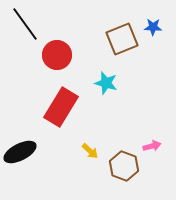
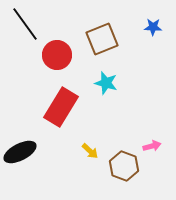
brown square: moved 20 px left
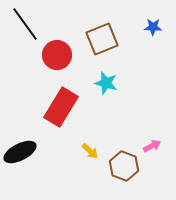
pink arrow: rotated 12 degrees counterclockwise
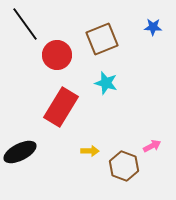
yellow arrow: rotated 42 degrees counterclockwise
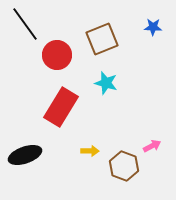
black ellipse: moved 5 px right, 3 px down; rotated 8 degrees clockwise
